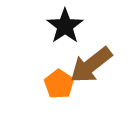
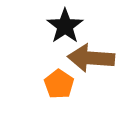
brown arrow: moved 7 px up; rotated 42 degrees clockwise
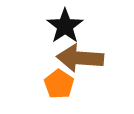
brown arrow: moved 11 px left
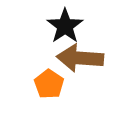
orange pentagon: moved 10 px left
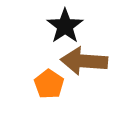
brown arrow: moved 4 px right, 3 px down
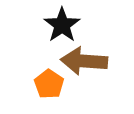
black star: moved 3 px left, 1 px up
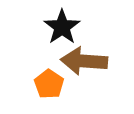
black star: moved 2 px down
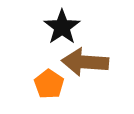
brown arrow: moved 1 px right, 1 px down
